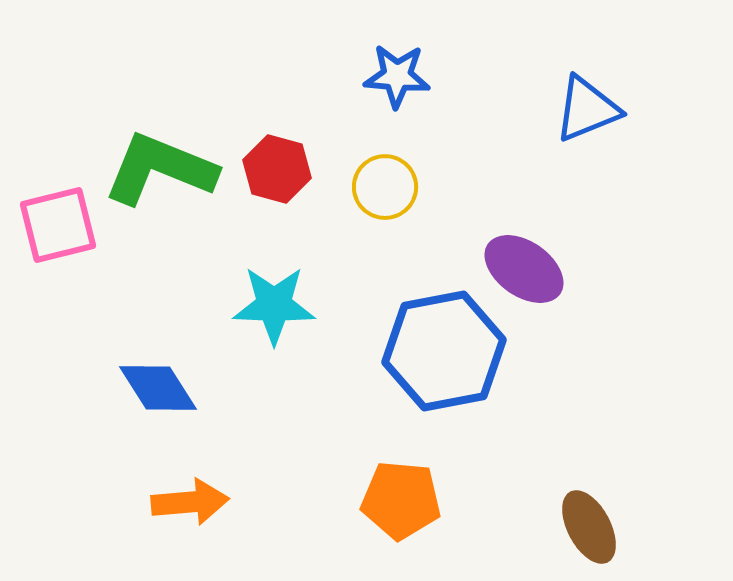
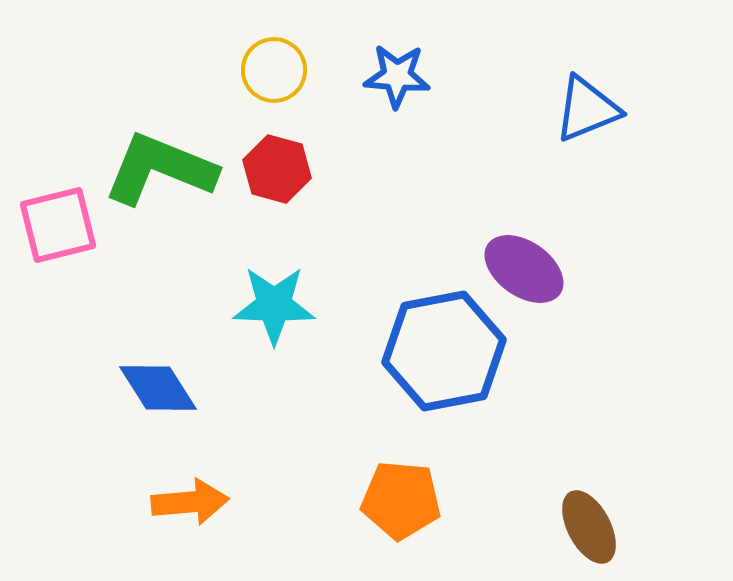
yellow circle: moved 111 px left, 117 px up
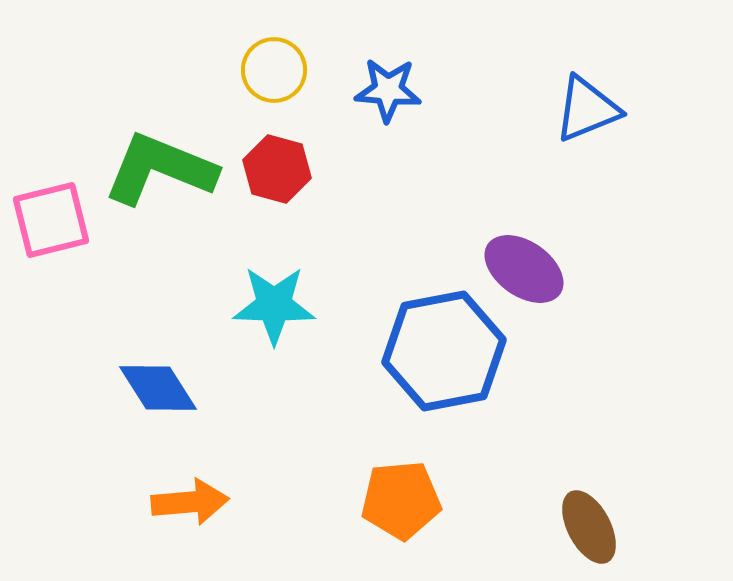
blue star: moved 9 px left, 14 px down
pink square: moved 7 px left, 5 px up
orange pentagon: rotated 10 degrees counterclockwise
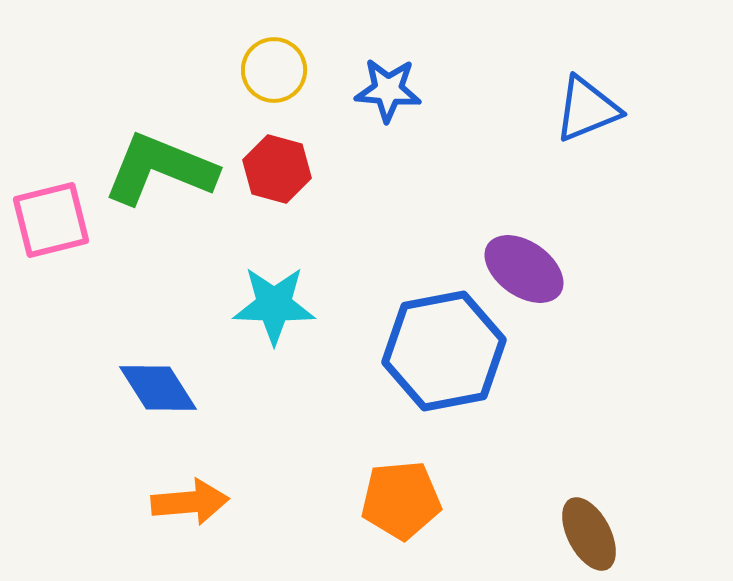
brown ellipse: moved 7 px down
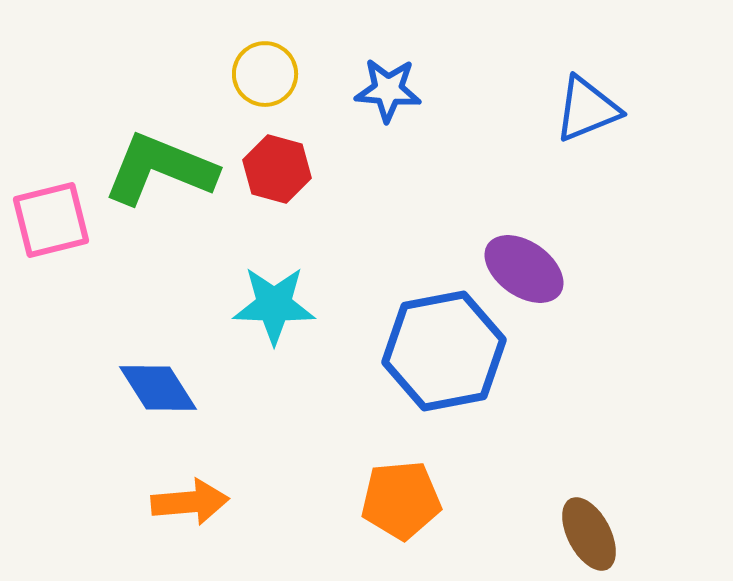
yellow circle: moved 9 px left, 4 px down
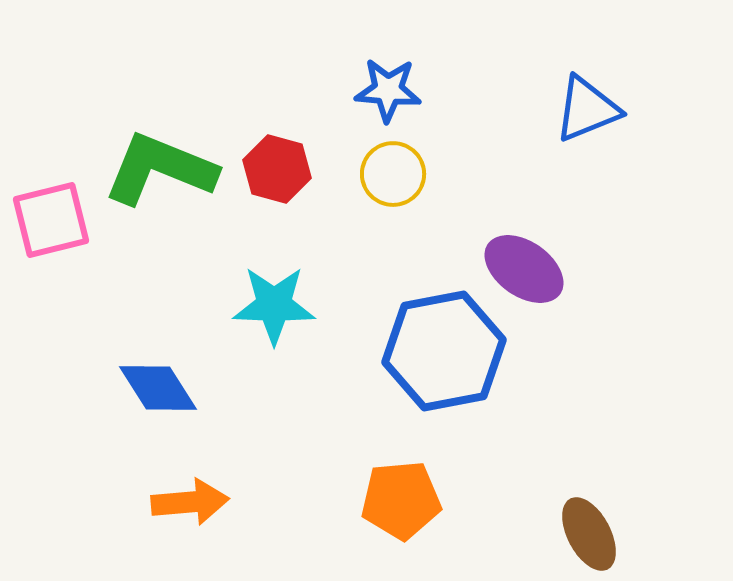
yellow circle: moved 128 px right, 100 px down
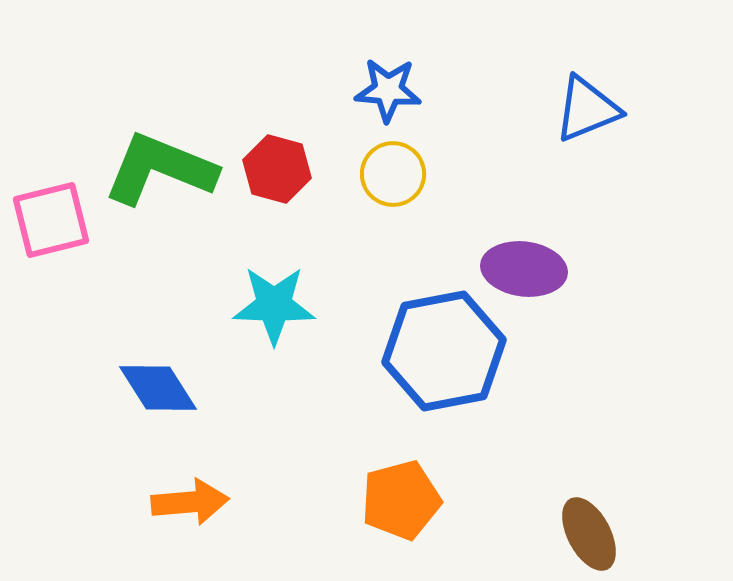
purple ellipse: rotated 28 degrees counterclockwise
orange pentagon: rotated 10 degrees counterclockwise
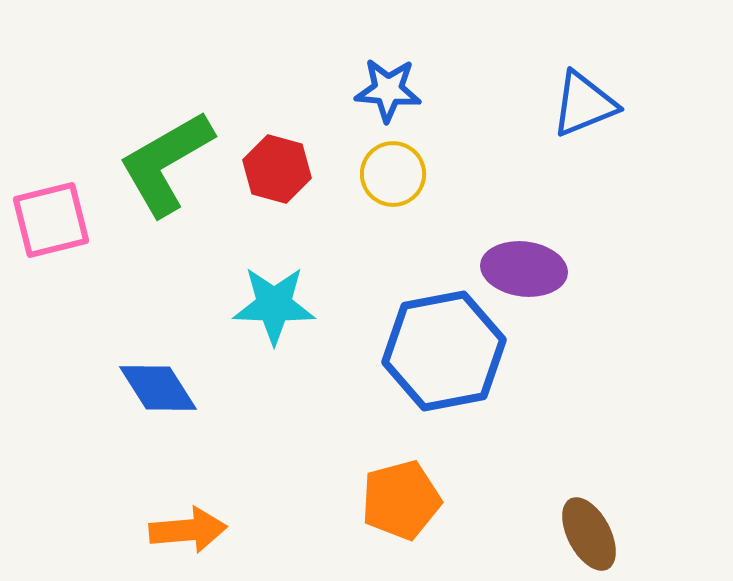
blue triangle: moved 3 px left, 5 px up
green L-shape: moved 6 px right, 6 px up; rotated 52 degrees counterclockwise
orange arrow: moved 2 px left, 28 px down
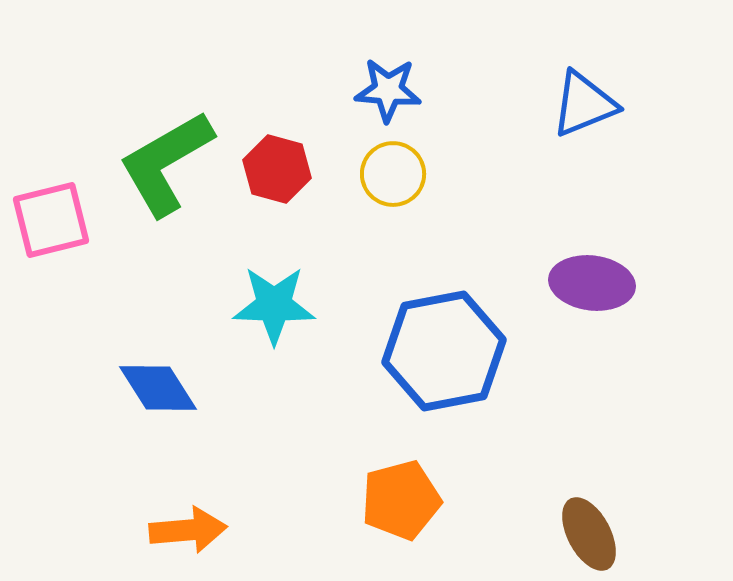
purple ellipse: moved 68 px right, 14 px down
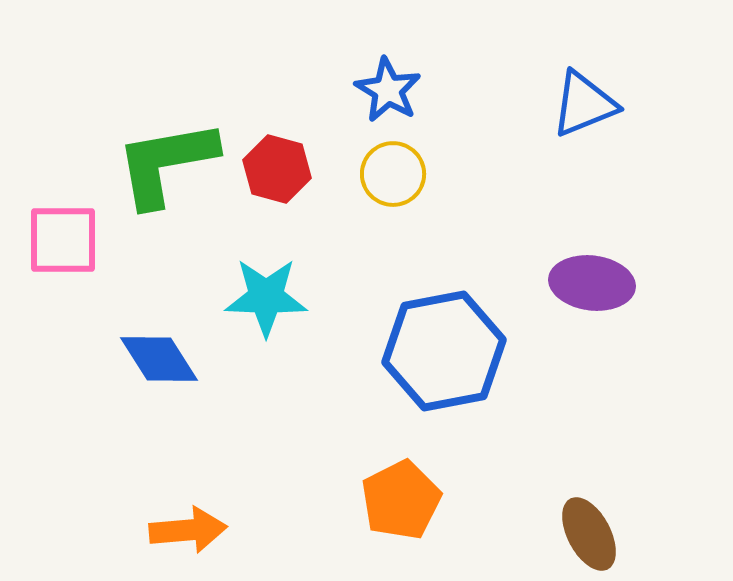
blue star: rotated 26 degrees clockwise
green L-shape: rotated 20 degrees clockwise
pink square: moved 12 px right, 20 px down; rotated 14 degrees clockwise
cyan star: moved 8 px left, 8 px up
blue diamond: moved 1 px right, 29 px up
orange pentagon: rotated 12 degrees counterclockwise
